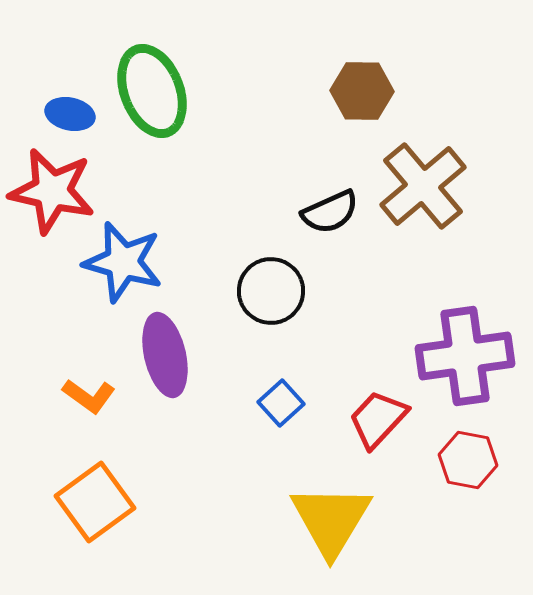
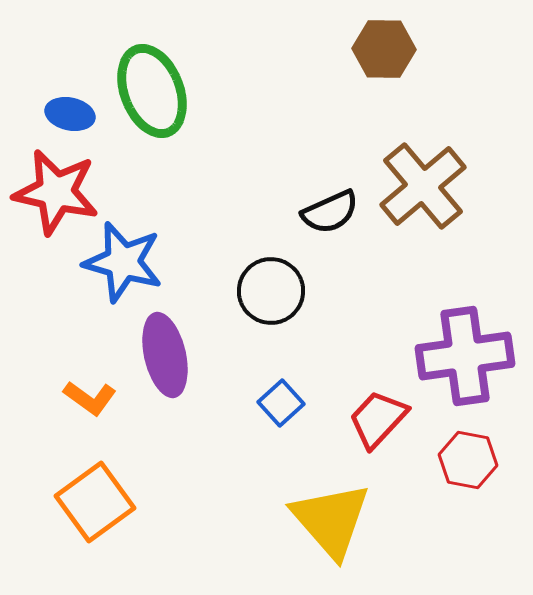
brown hexagon: moved 22 px right, 42 px up
red star: moved 4 px right, 1 px down
orange L-shape: moved 1 px right, 2 px down
yellow triangle: rotated 12 degrees counterclockwise
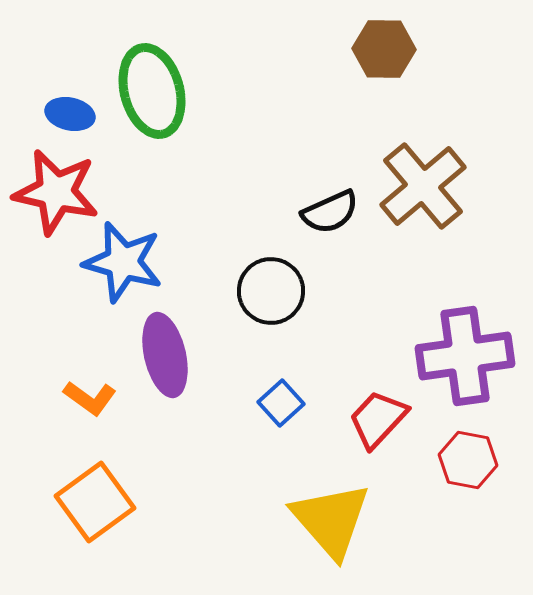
green ellipse: rotated 6 degrees clockwise
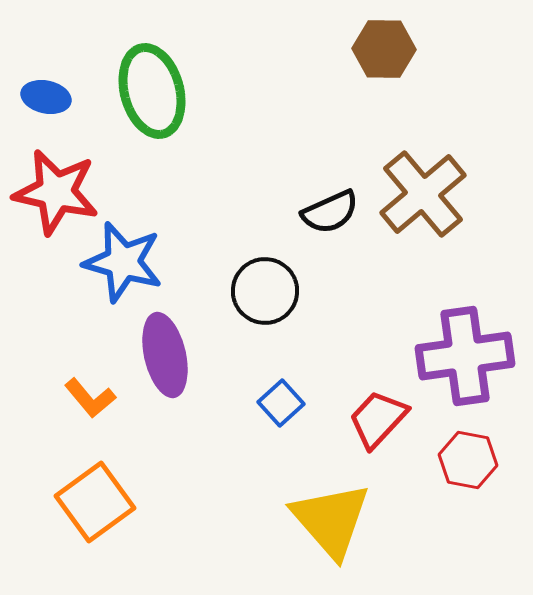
blue ellipse: moved 24 px left, 17 px up
brown cross: moved 8 px down
black circle: moved 6 px left
orange L-shape: rotated 14 degrees clockwise
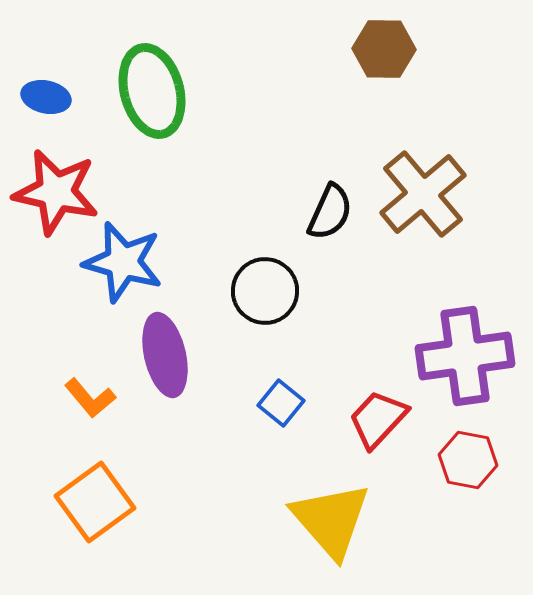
black semicircle: rotated 42 degrees counterclockwise
blue square: rotated 9 degrees counterclockwise
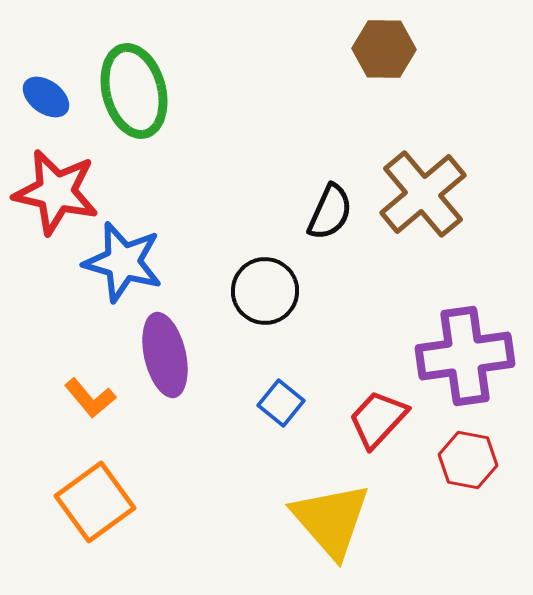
green ellipse: moved 18 px left
blue ellipse: rotated 24 degrees clockwise
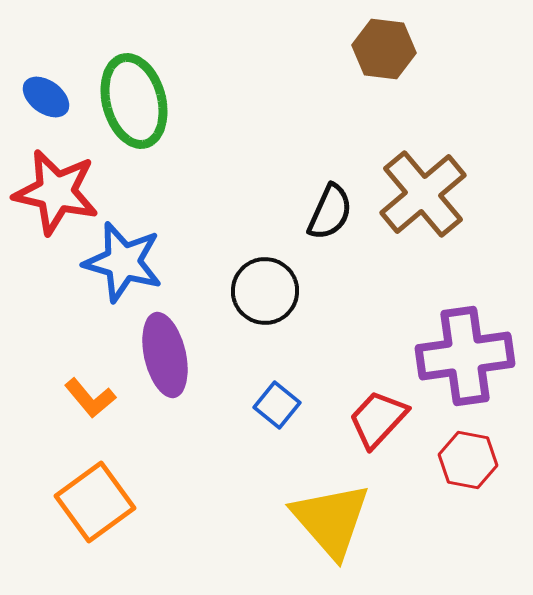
brown hexagon: rotated 6 degrees clockwise
green ellipse: moved 10 px down
blue square: moved 4 px left, 2 px down
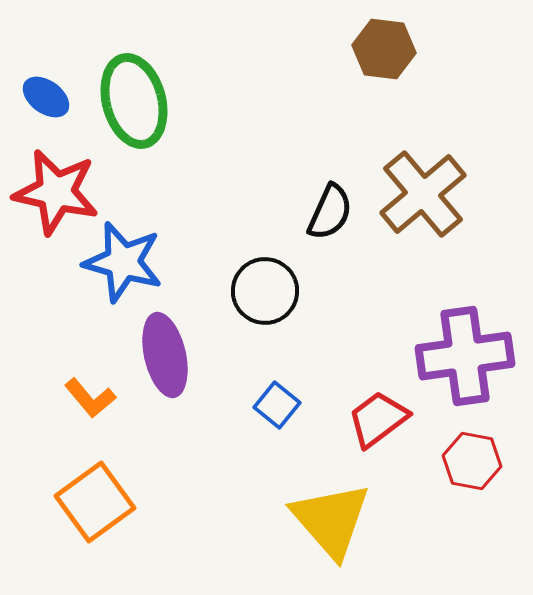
red trapezoid: rotated 10 degrees clockwise
red hexagon: moved 4 px right, 1 px down
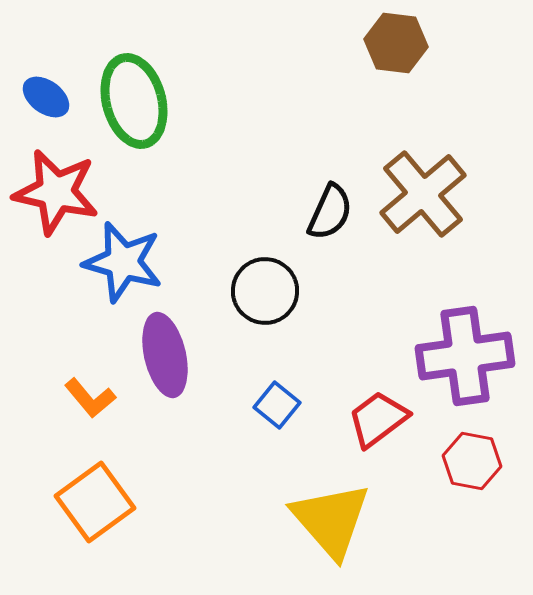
brown hexagon: moved 12 px right, 6 px up
